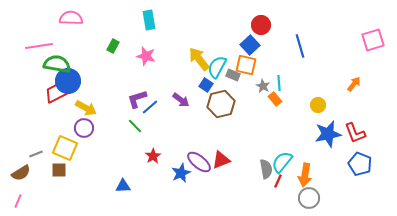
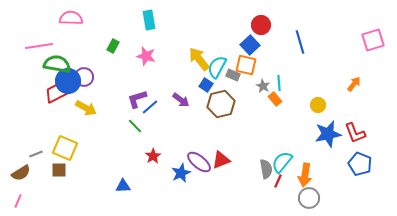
blue line at (300, 46): moved 4 px up
purple circle at (84, 128): moved 51 px up
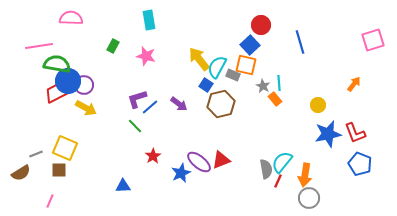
purple circle at (84, 77): moved 8 px down
purple arrow at (181, 100): moved 2 px left, 4 px down
pink line at (18, 201): moved 32 px right
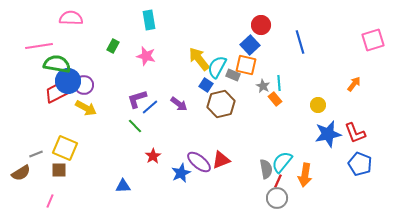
gray circle at (309, 198): moved 32 px left
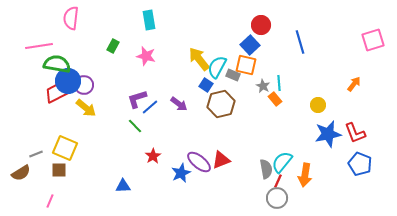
pink semicircle at (71, 18): rotated 85 degrees counterclockwise
yellow arrow at (86, 108): rotated 10 degrees clockwise
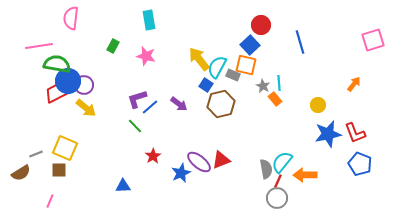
orange arrow at (305, 175): rotated 80 degrees clockwise
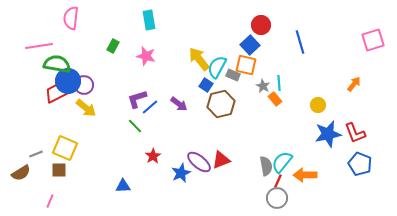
gray semicircle at (266, 169): moved 3 px up
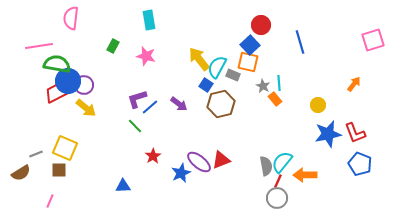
orange square at (246, 65): moved 2 px right, 3 px up
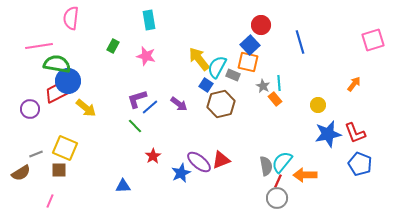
purple circle at (84, 85): moved 54 px left, 24 px down
